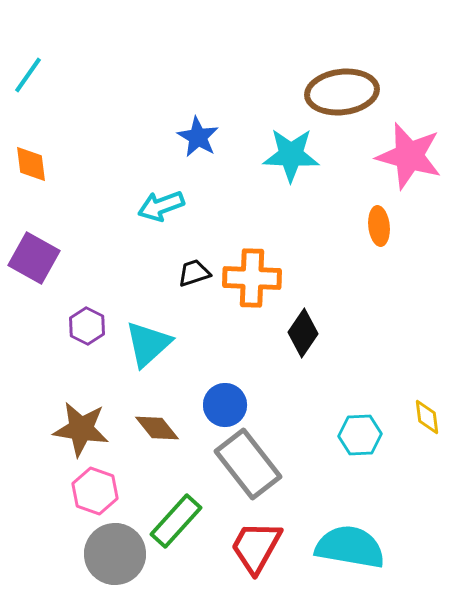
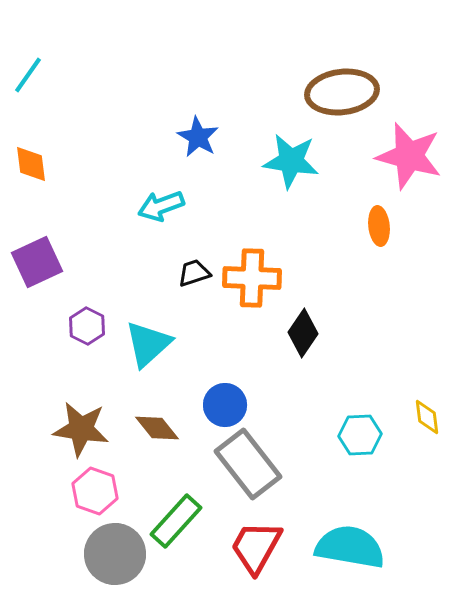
cyan star: moved 6 px down; rotated 6 degrees clockwise
purple square: moved 3 px right, 4 px down; rotated 36 degrees clockwise
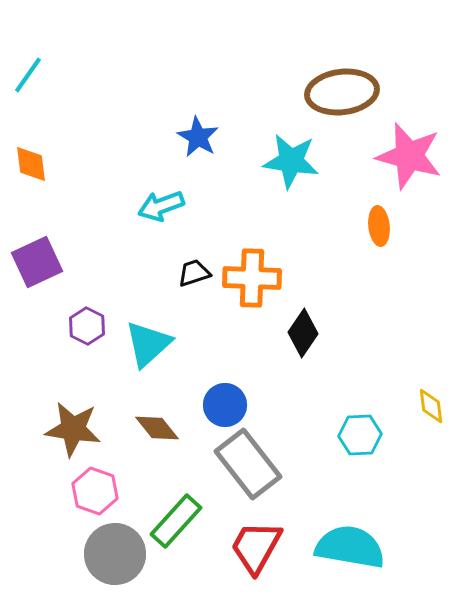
yellow diamond: moved 4 px right, 11 px up
brown star: moved 8 px left
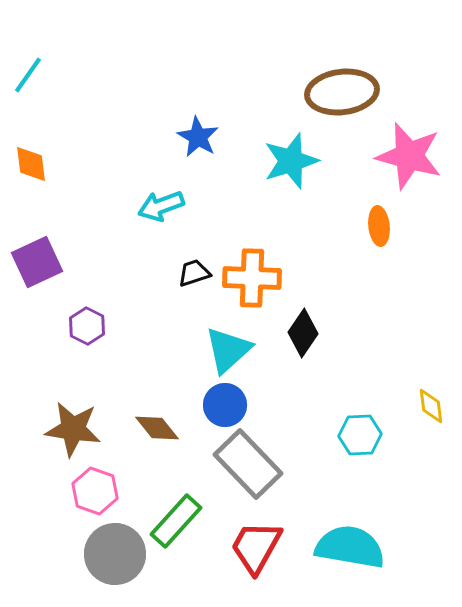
cyan star: rotated 26 degrees counterclockwise
cyan triangle: moved 80 px right, 6 px down
gray rectangle: rotated 6 degrees counterclockwise
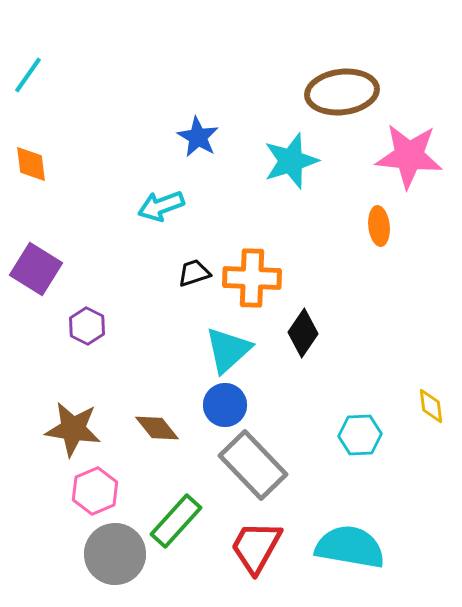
pink star: rotated 10 degrees counterclockwise
purple square: moved 1 px left, 7 px down; rotated 33 degrees counterclockwise
gray rectangle: moved 5 px right, 1 px down
pink hexagon: rotated 18 degrees clockwise
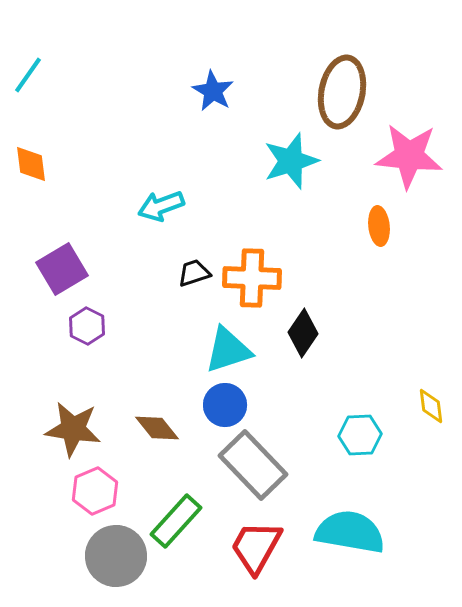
brown ellipse: rotated 72 degrees counterclockwise
blue star: moved 15 px right, 46 px up
purple square: moved 26 px right; rotated 27 degrees clockwise
cyan triangle: rotated 24 degrees clockwise
cyan semicircle: moved 15 px up
gray circle: moved 1 px right, 2 px down
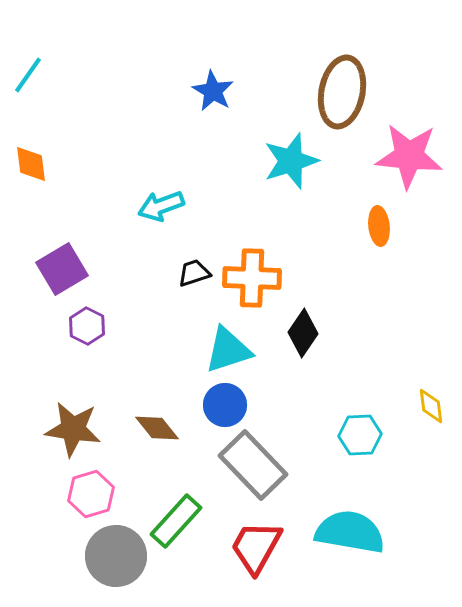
pink hexagon: moved 4 px left, 3 px down; rotated 6 degrees clockwise
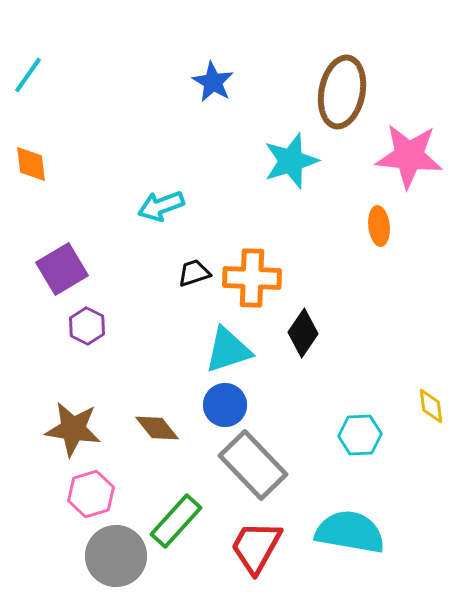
blue star: moved 9 px up
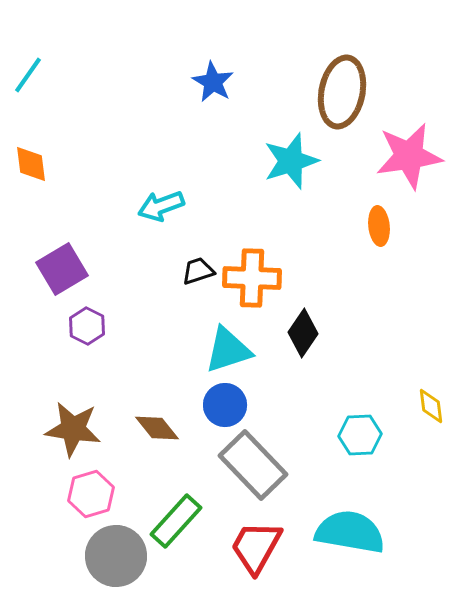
pink star: rotated 14 degrees counterclockwise
black trapezoid: moved 4 px right, 2 px up
